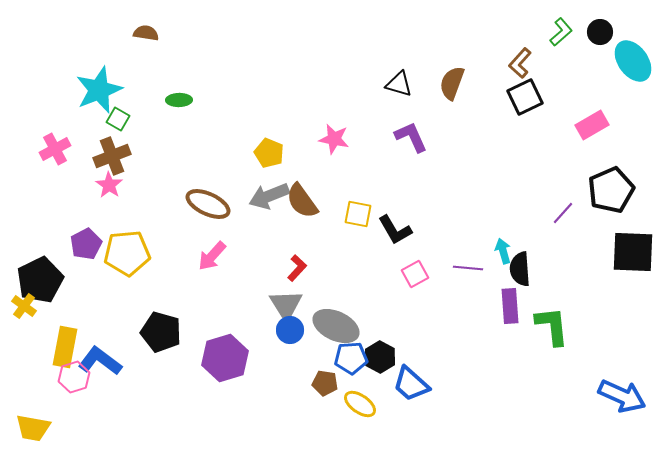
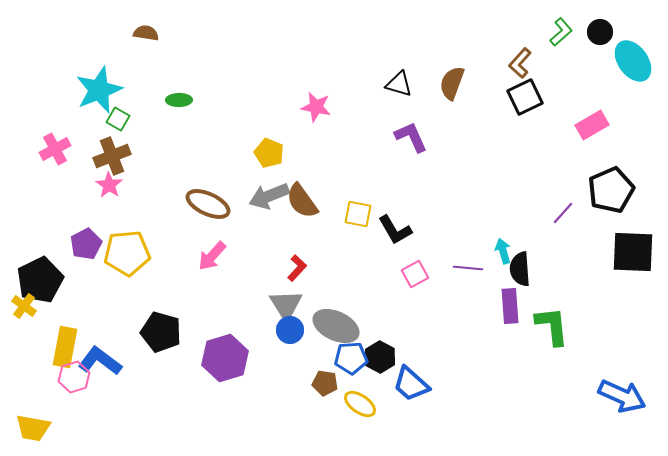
pink star at (334, 139): moved 18 px left, 32 px up
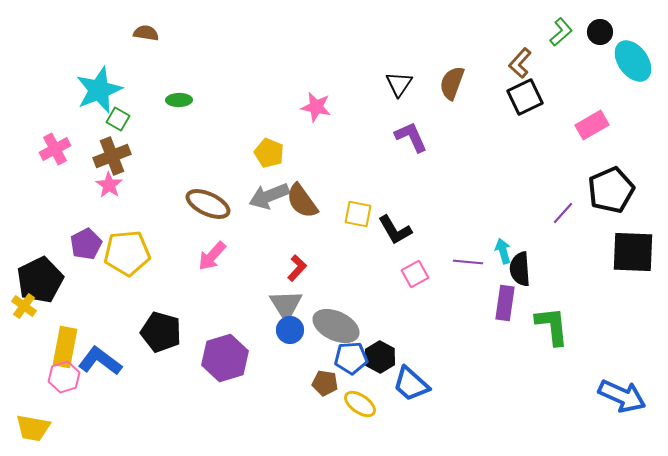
black triangle at (399, 84): rotated 48 degrees clockwise
purple line at (468, 268): moved 6 px up
purple rectangle at (510, 306): moved 5 px left, 3 px up; rotated 12 degrees clockwise
pink hexagon at (74, 377): moved 10 px left
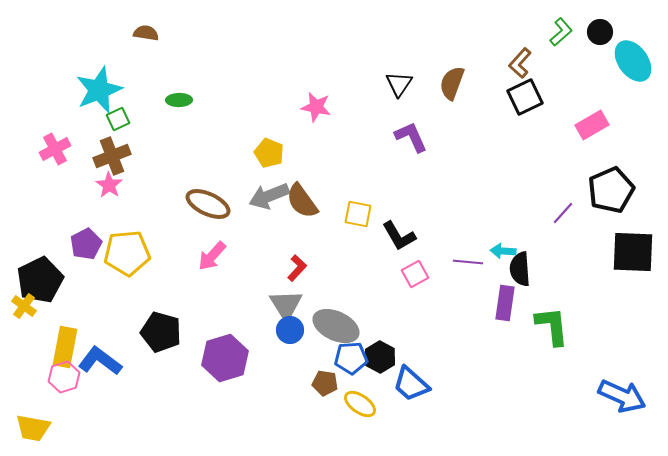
green square at (118, 119): rotated 35 degrees clockwise
black L-shape at (395, 230): moved 4 px right, 6 px down
cyan arrow at (503, 251): rotated 70 degrees counterclockwise
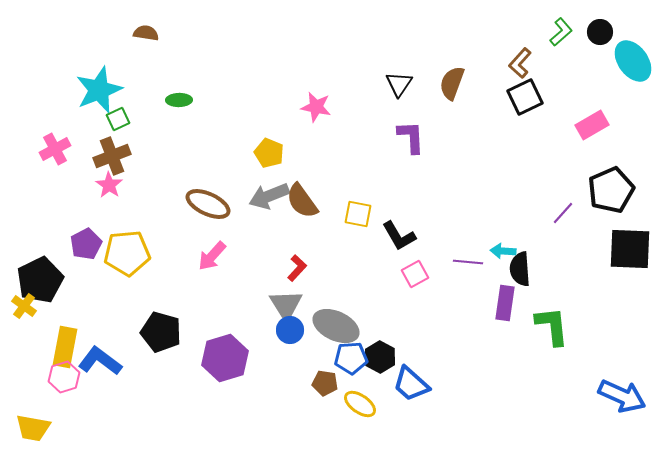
purple L-shape at (411, 137): rotated 21 degrees clockwise
black square at (633, 252): moved 3 px left, 3 px up
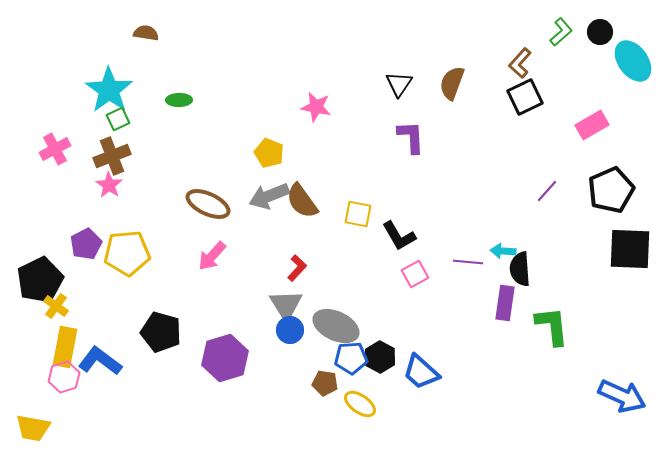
cyan star at (99, 90): moved 10 px right; rotated 15 degrees counterclockwise
purple line at (563, 213): moved 16 px left, 22 px up
yellow cross at (24, 306): moved 32 px right
blue trapezoid at (411, 384): moved 10 px right, 12 px up
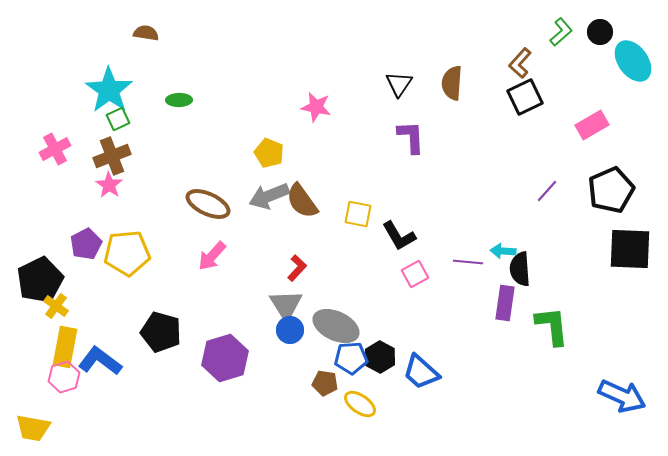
brown semicircle at (452, 83): rotated 16 degrees counterclockwise
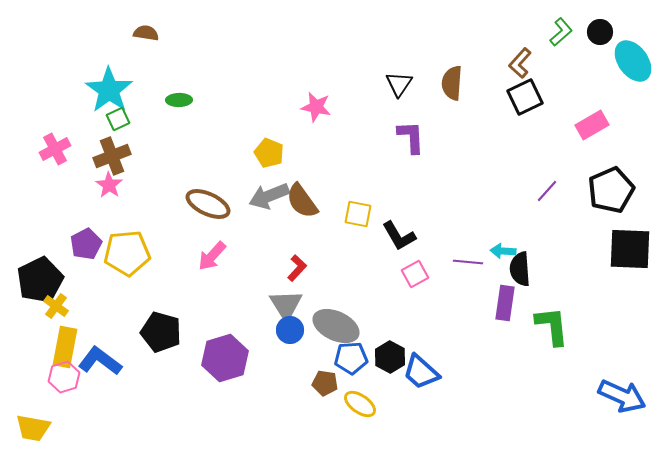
black hexagon at (380, 357): moved 10 px right
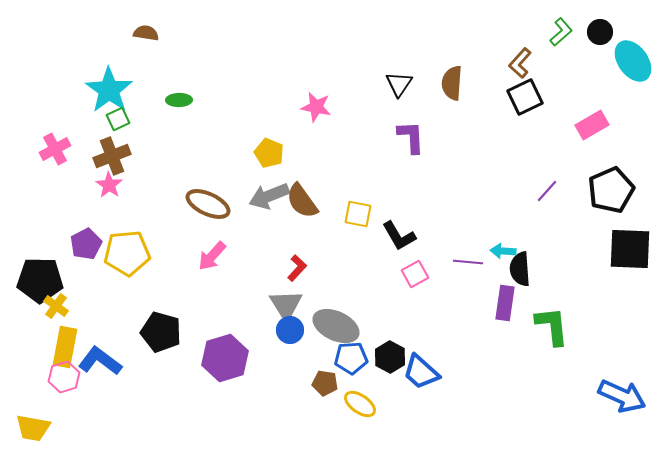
black pentagon at (40, 280): rotated 27 degrees clockwise
